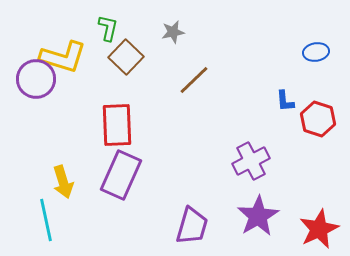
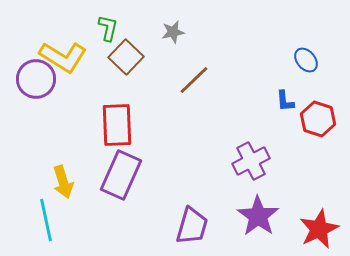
blue ellipse: moved 10 px left, 8 px down; rotated 60 degrees clockwise
yellow L-shape: rotated 15 degrees clockwise
purple star: rotated 6 degrees counterclockwise
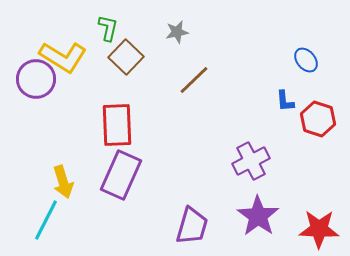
gray star: moved 4 px right
cyan line: rotated 39 degrees clockwise
red star: rotated 27 degrees clockwise
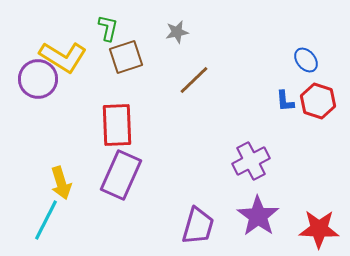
brown square: rotated 28 degrees clockwise
purple circle: moved 2 px right
red hexagon: moved 18 px up
yellow arrow: moved 2 px left, 1 px down
purple trapezoid: moved 6 px right
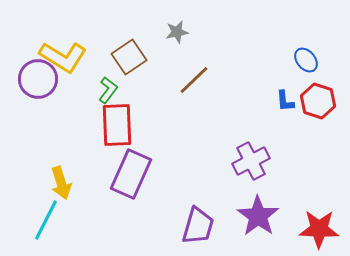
green L-shape: moved 62 px down; rotated 24 degrees clockwise
brown square: moved 3 px right; rotated 16 degrees counterclockwise
purple rectangle: moved 10 px right, 1 px up
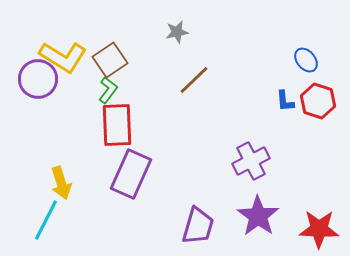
brown square: moved 19 px left, 3 px down
